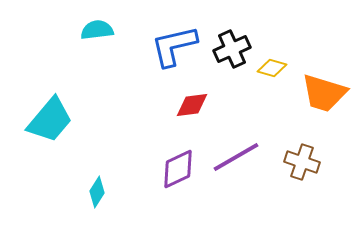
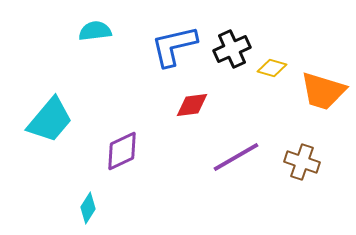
cyan semicircle: moved 2 px left, 1 px down
orange trapezoid: moved 1 px left, 2 px up
purple diamond: moved 56 px left, 18 px up
cyan diamond: moved 9 px left, 16 px down
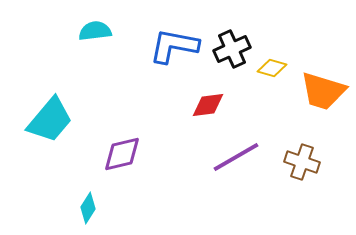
blue L-shape: rotated 24 degrees clockwise
red diamond: moved 16 px right
purple diamond: moved 3 px down; rotated 12 degrees clockwise
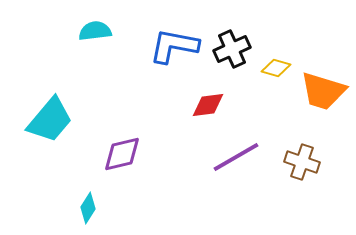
yellow diamond: moved 4 px right
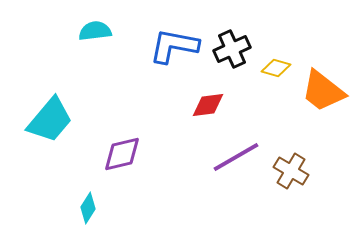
orange trapezoid: rotated 21 degrees clockwise
brown cross: moved 11 px left, 9 px down; rotated 12 degrees clockwise
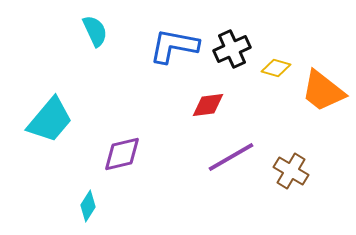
cyan semicircle: rotated 72 degrees clockwise
purple line: moved 5 px left
cyan diamond: moved 2 px up
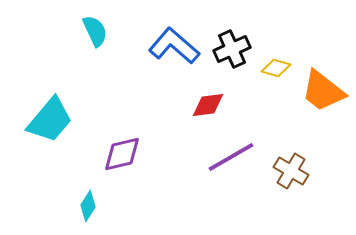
blue L-shape: rotated 30 degrees clockwise
